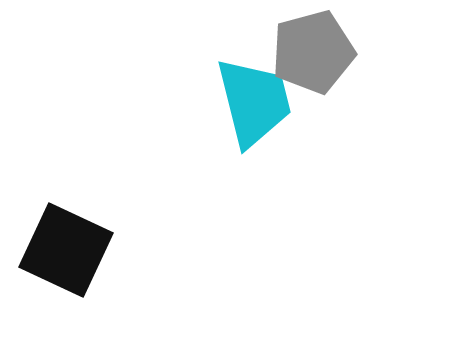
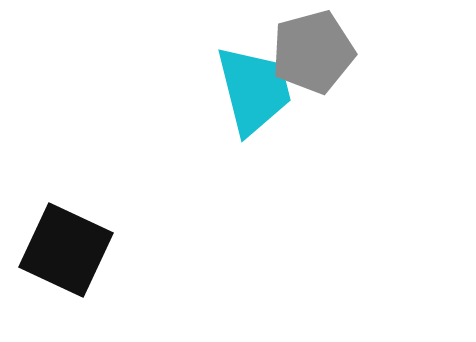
cyan trapezoid: moved 12 px up
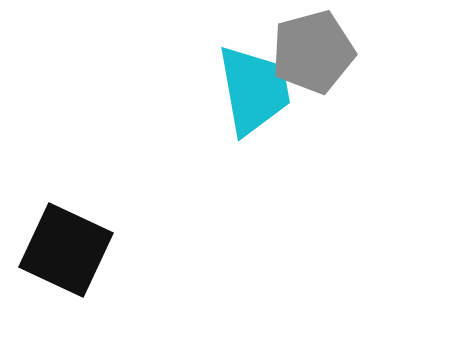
cyan trapezoid: rotated 4 degrees clockwise
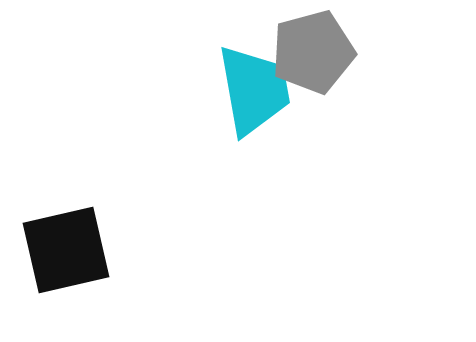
black square: rotated 38 degrees counterclockwise
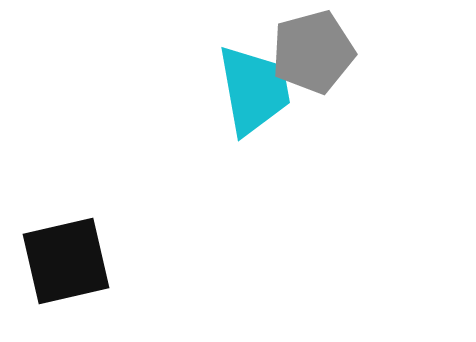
black square: moved 11 px down
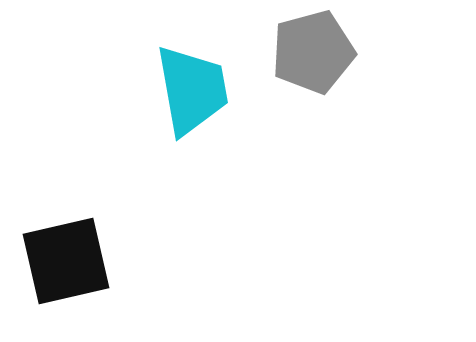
cyan trapezoid: moved 62 px left
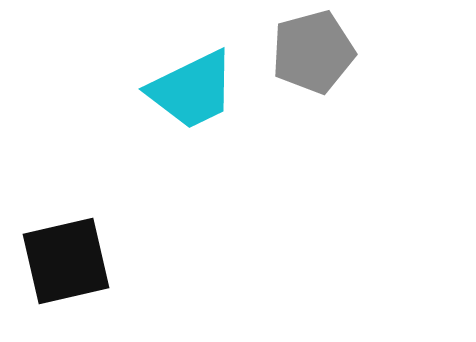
cyan trapezoid: rotated 74 degrees clockwise
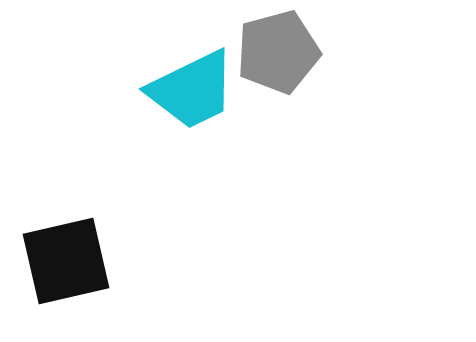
gray pentagon: moved 35 px left
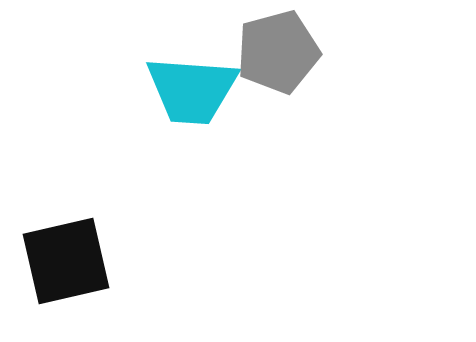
cyan trapezoid: rotated 30 degrees clockwise
